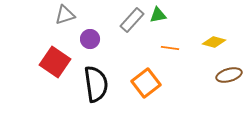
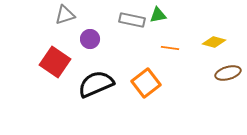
gray rectangle: rotated 60 degrees clockwise
brown ellipse: moved 1 px left, 2 px up
black semicircle: rotated 105 degrees counterclockwise
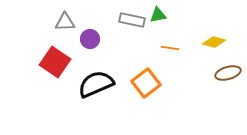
gray triangle: moved 7 px down; rotated 15 degrees clockwise
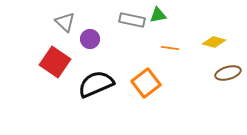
gray triangle: rotated 45 degrees clockwise
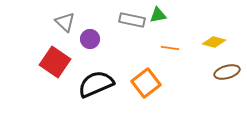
brown ellipse: moved 1 px left, 1 px up
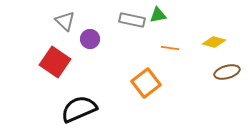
gray triangle: moved 1 px up
black semicircle: moved 17 px left, 25 px down
